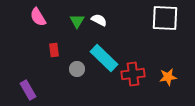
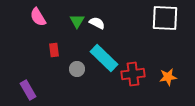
white semicircle: moved 2 px left, 3 px down
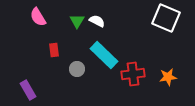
white square: moved 1 px right; rotated 20 degrees clockwise
white semicircle: moved 2 px up
cyan rectangle: moved 3 px up
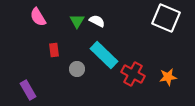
red cross: rotated 35 degrees clockwise
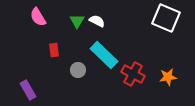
gray circle: moved 1 px right, 1 px down
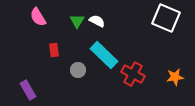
orange star: moved 7 px right
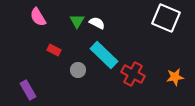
white semicircle: moved 2 px down
red rectangle: rotated 56 degrees counterclockwise
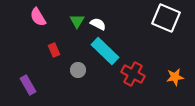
white semicircle: moved 1 px right, 1 px down
red rectangle: rotated 40 degrees clockwise
cyan rectangle: moved 1 px right, 4 px up
purple rectangle: moved 5 px up
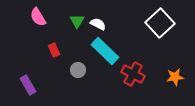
white square: moved 6 px left, 5 px down; rotated 24 degrees clockwise
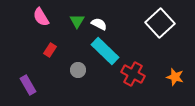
pink semicircle: moved 3 px right
white semicircle: moved 1 px right
red rectangle: moved 4 px left; rotated 56 degrees clockwise
orange star: rotated 24 degrees clockwise
